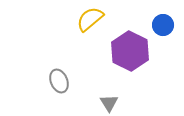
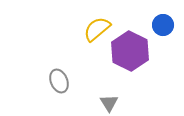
yellow semicircle: moved 7 px right, 10 px down
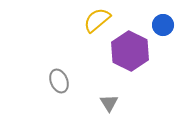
yellow semicircle: moved 9 px up
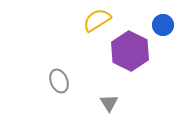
yellow semicircle: rotated 8 degrees clockwise
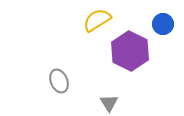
blue circle: moved 1 px up
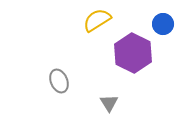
purple hexagon: moved 3 px right, 2 px down
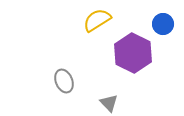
gray ellipse: moved 5 px right
gray triangle: rotated 12 degrees counterclockwise
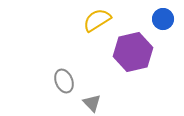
blue circle: moved 5 px up
purple hexagon: moved 1 px up; rotated 21 degrees clockwise
gray triangle: moved 17 px left
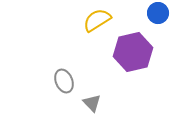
blue circle: moved 5 px left, 6 px up
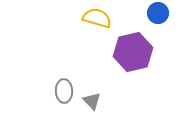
yellow semicircle: moved 2 px up; rotated 48 degrees clockwise
gray ellipse: moved 10 px down; rotated 20 degrees clockwise
gray triangle: moved 2 px up
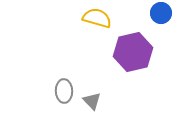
blue circle: moved 3 px right
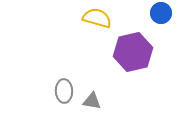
gray triangle: rotated 36 degrees counterclockwise
